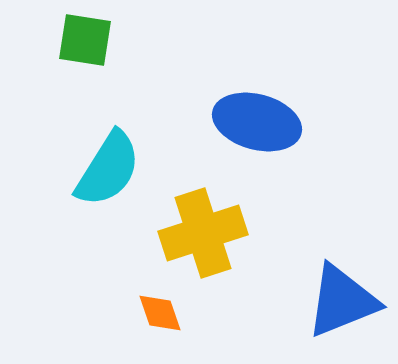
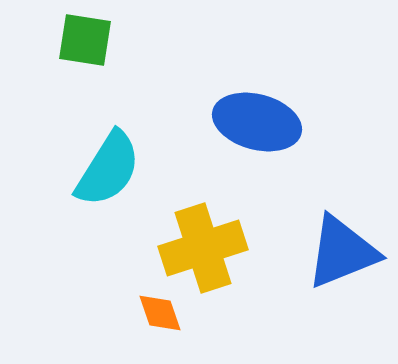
yellow cross: moved 15 px down
blue triangle: moved 49 px up
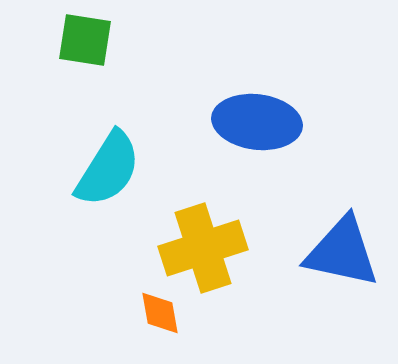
blue ellipse: rotated 8 degrees counterclockwise
blue triangle: rotated 34 degrees clockwise
orange diamond: rotated 9 degrees clockwise
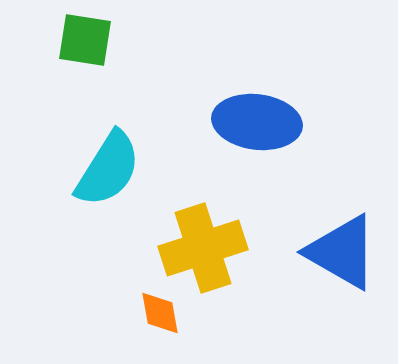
blue triangle: rotated 18 degrees clockwise
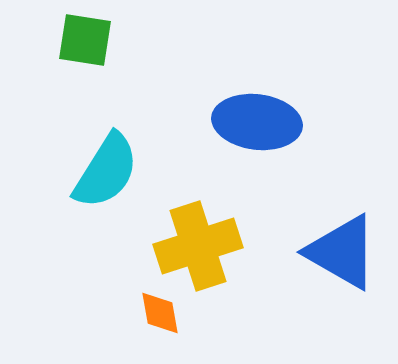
cyan semicircle: moved 2 px left, 2 px down
yellow cross: moved 5 px left, 2 px up
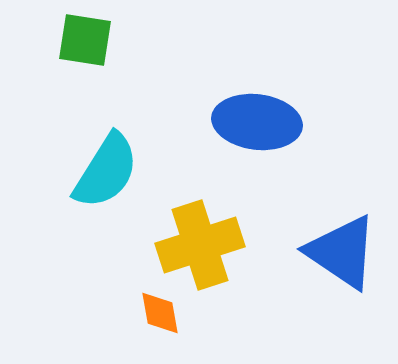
yellow cross: moved 2 px right, 1 px up
blue triangle: rotated 4 degrees clockwise
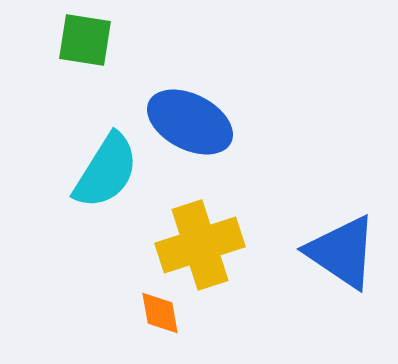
blue ellipse: moved 67 px left; rotated 20 degrees clockwise
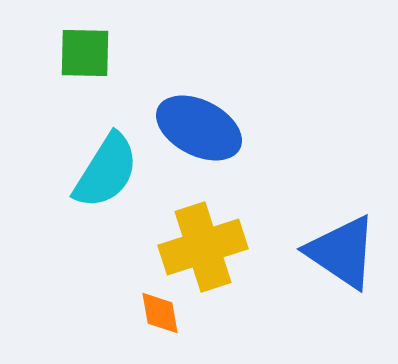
green square: moved 13 px down; rotated 8 degrees counterclockwise
blue ellipse: moved 9 px right, 6 px down
yellow cross: moved 3 px right, 2 px down
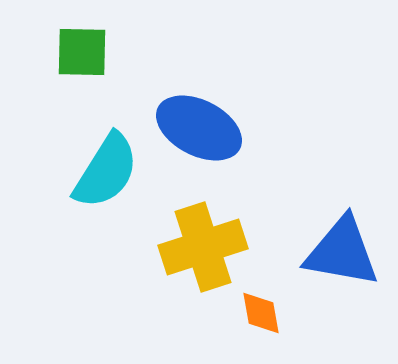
green square: moved 3 px left, 1 px up
blue triangle: rotated 24 degrees counterclockwise
orange diamond: moved 101 px right
